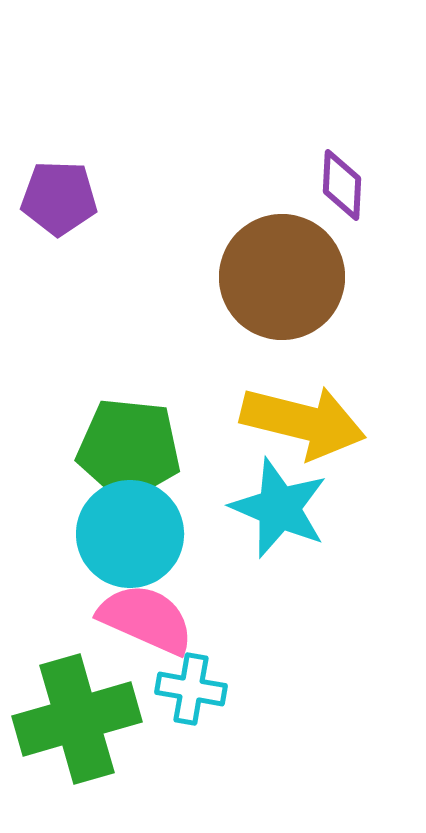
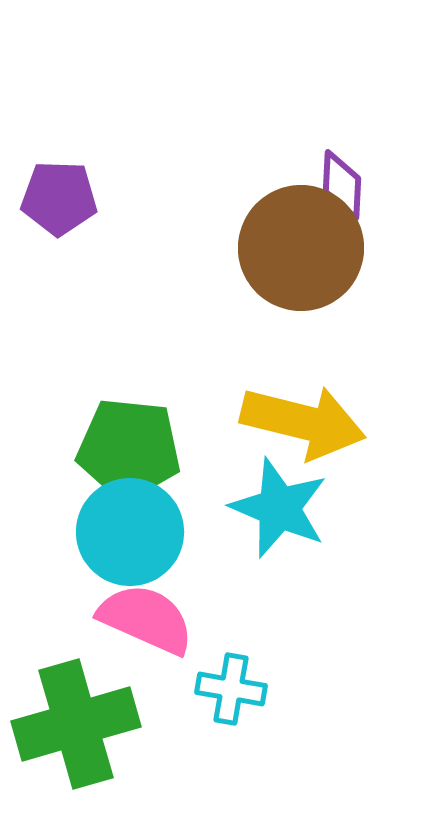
brown circle: moved 19 px right, 29 px up
cyan circle: moved 2 px up
cyan cross: moved 40 px right
green cross: moved 1 px left, 5 px down
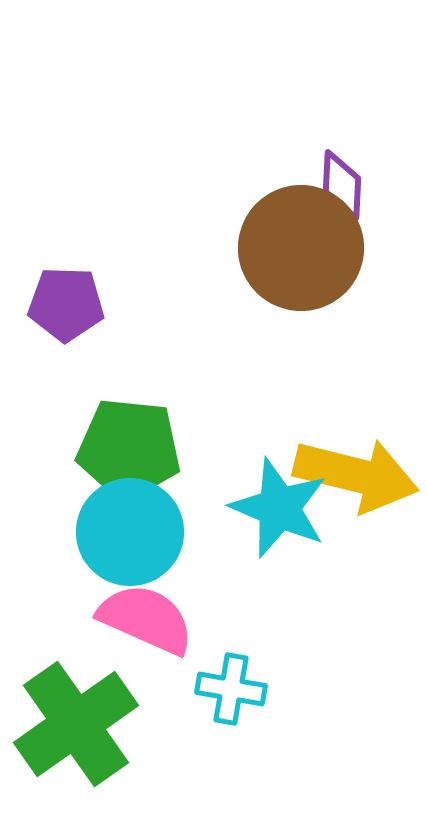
purple pentagon: moved 7 px right, 106 px down
yellow arrow: moved 53 px right, 53 px down
green cross: rotated 19 degrees counterclockwise
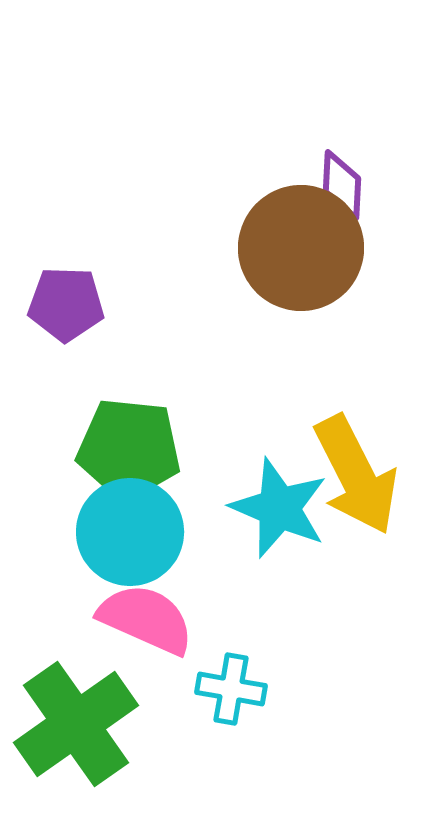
yellow arrow: rotated 49 degrees clockwise
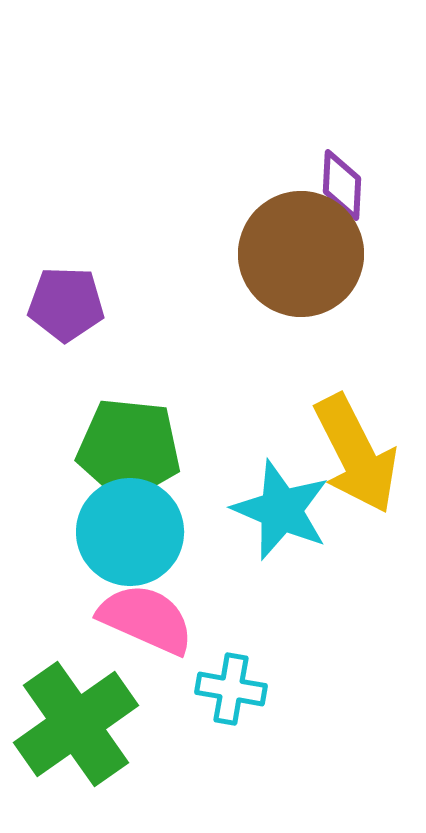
brown circle: moved 6 px down
yellow arrow: moved 21 px up
cyan star: moved 2 px right, 2 px down
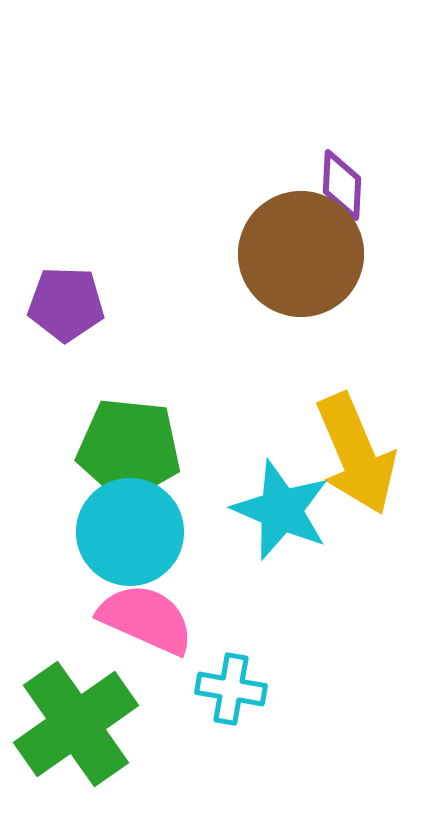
yellow arrow: rotated 4 degrees clockwise
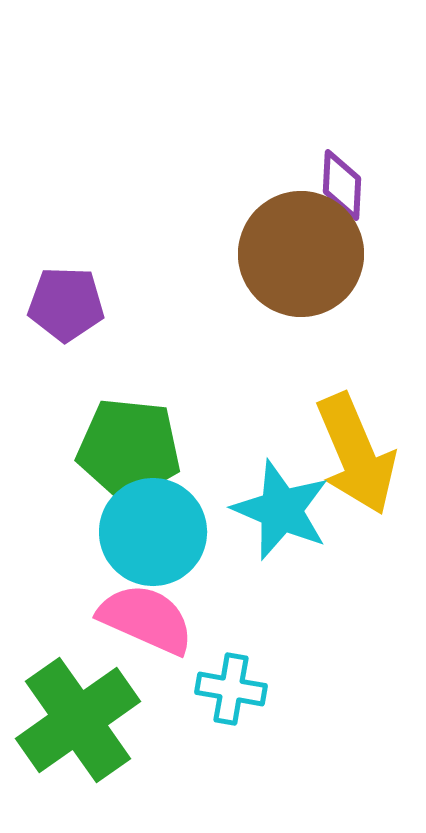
cyan circle: moved 23 px right
green cross: moved 2 px right, 4 px up
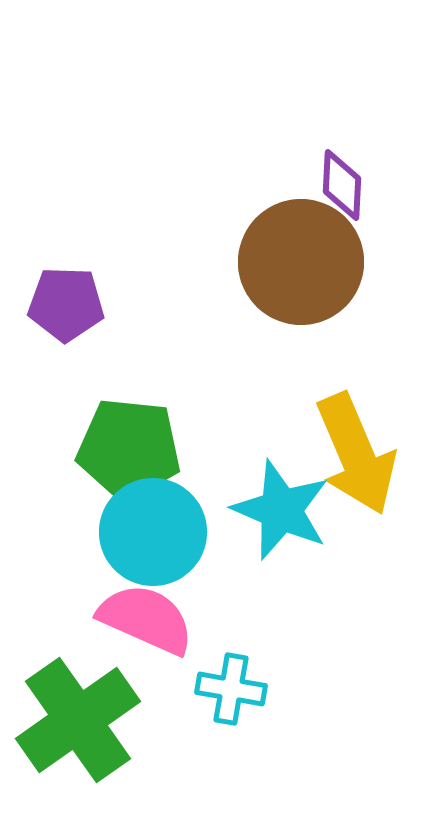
brown circle: moved 8 px down
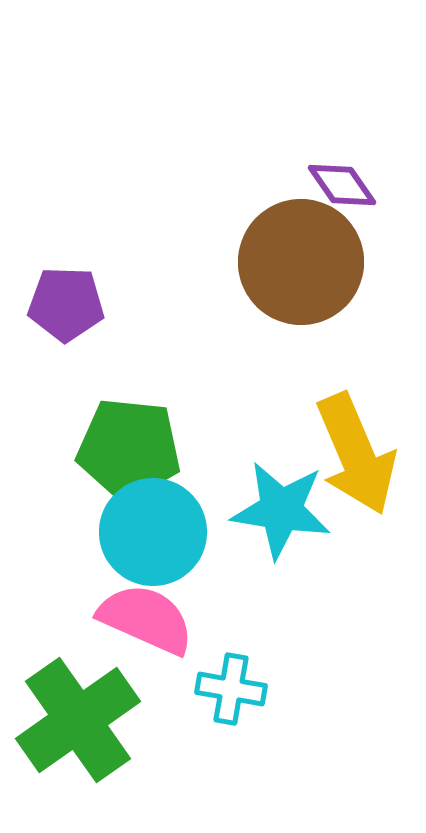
purple diamond: rotated 38 degrees counterclockwise
cyan star: rotated 14 degrees counterclockwise
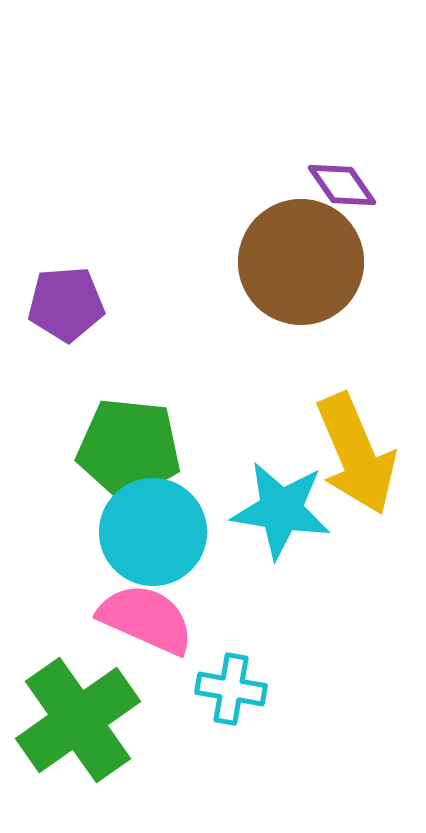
purple pentagon: rotated 6 degrees counterclockwise
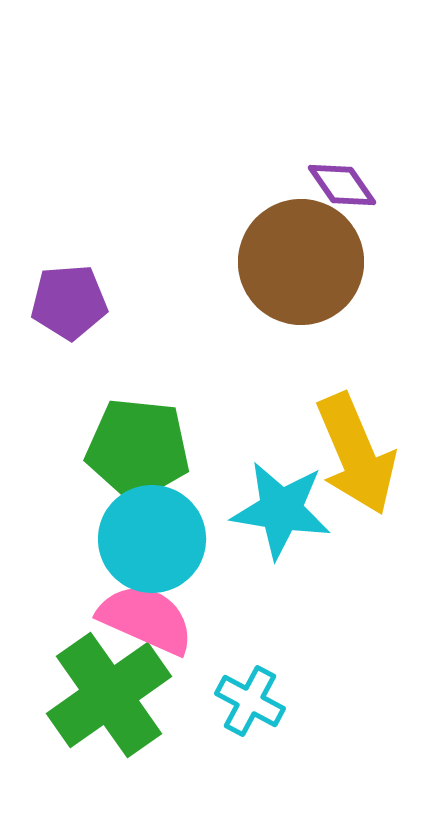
purple pentagon: moved 3 px right, 2 px up
green pentagon: moved 9 px right
cyan circle: moved 1 px left, 7 px down
cyan cross: moved 19 px right, 12 px down; rotated 18 degrees clockwise
green cross: moved 31 px right, 25 px up
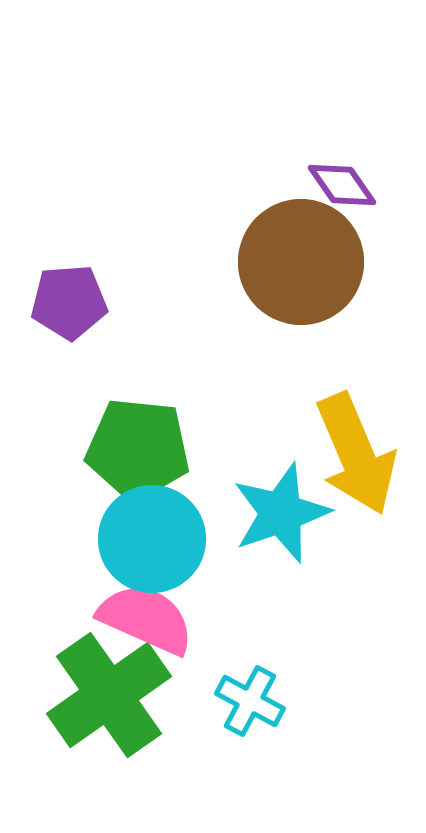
cyan star: moved 3 px down; rotated 28 degrees counterclockwise
